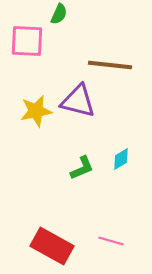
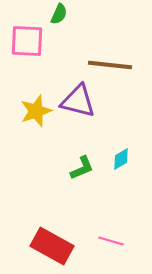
yellow star: rotated 8 degrees counterclockwise
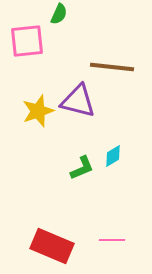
pink square: rotated 9 degrees counterclockwise
brown line: moved 2 px right, 2 px down
yellow star: moved 2 px right
cyan diamond: moved 8 px left, 3 px up
pink line: moved 1 px right, 1 px up; rotated 15 degrees counterclockwise
red rectangle: rotated 6 degrees counterclockwise
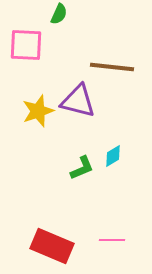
pink square: moved 1 px left, 4 px down; rotated 9 degrees clockwise
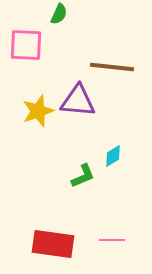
purple triangle: rotated 9 degrees counterclockwise
green L-shape: moved 1 px right, 8 px down
red rectangle: moved 1 px right, 2 px up; rotated 15 degrees counterclockwise
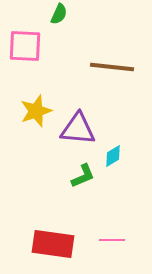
pink square: moved 1 px left, 1 px down
purple triangle: moved 28 px down
yellow star: moved 2 px left
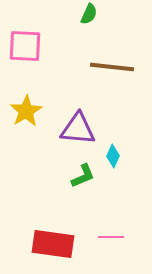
green semicircle: moved 30 px right
yellow star: moved 10 px left; rotated 12 degrees counterclockwise
cyan diamond: rotated 35 degrees counterclockwise
pink line: moved 1 px left, 3 px up
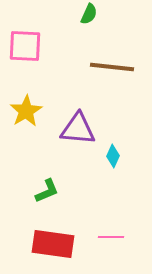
green L-shape: moved 36 px left, 15 px down
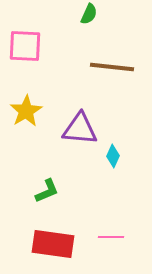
purple triangle: moved 2 px right
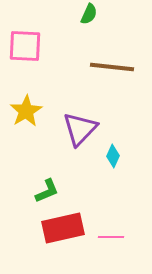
purple triangle: rotated 51 degrees counterclockwise
red rectangle: moved 10 px right, 16 px up; rotated 21 degrees counterclockwise
